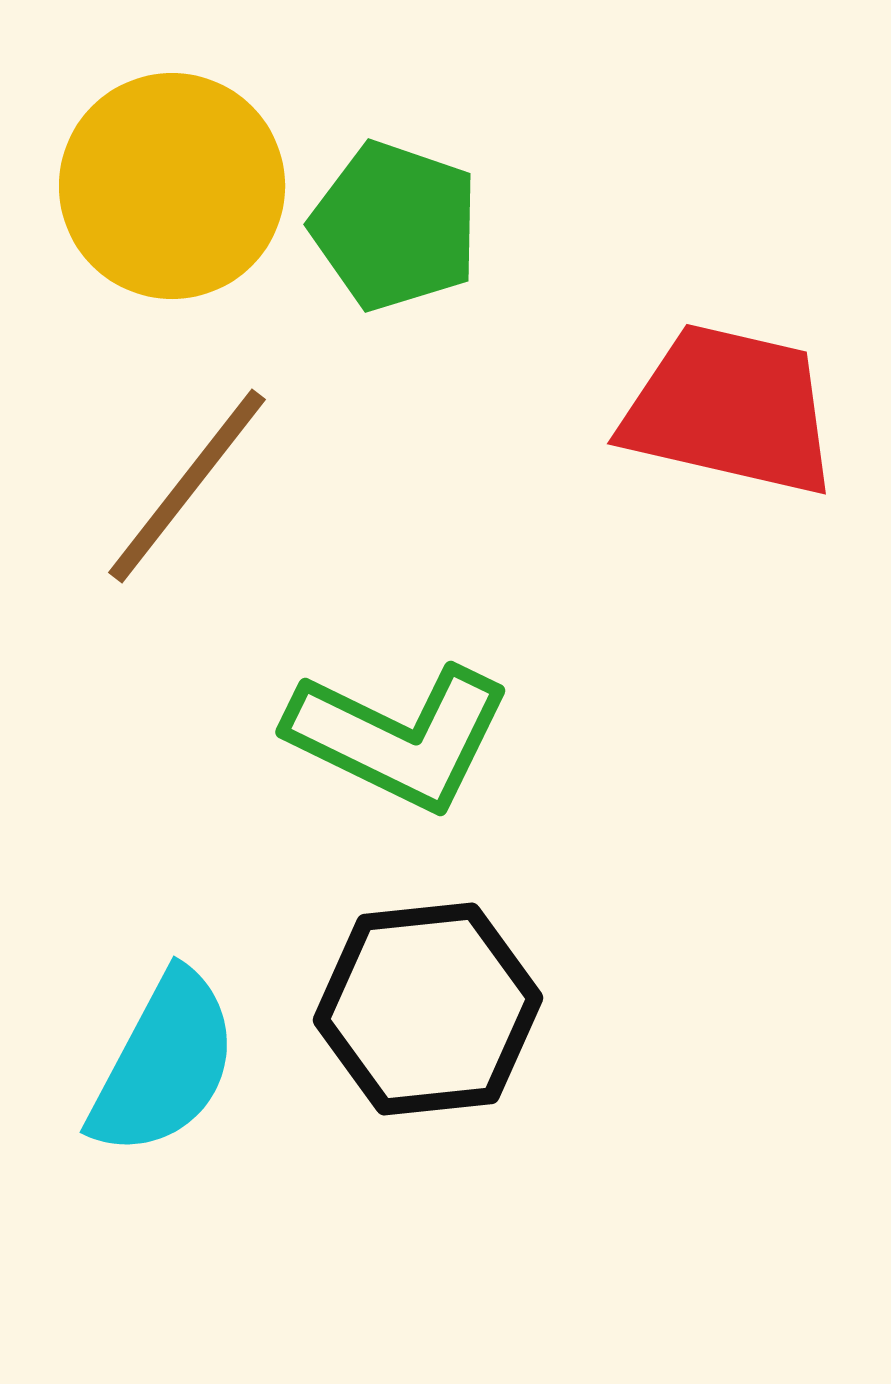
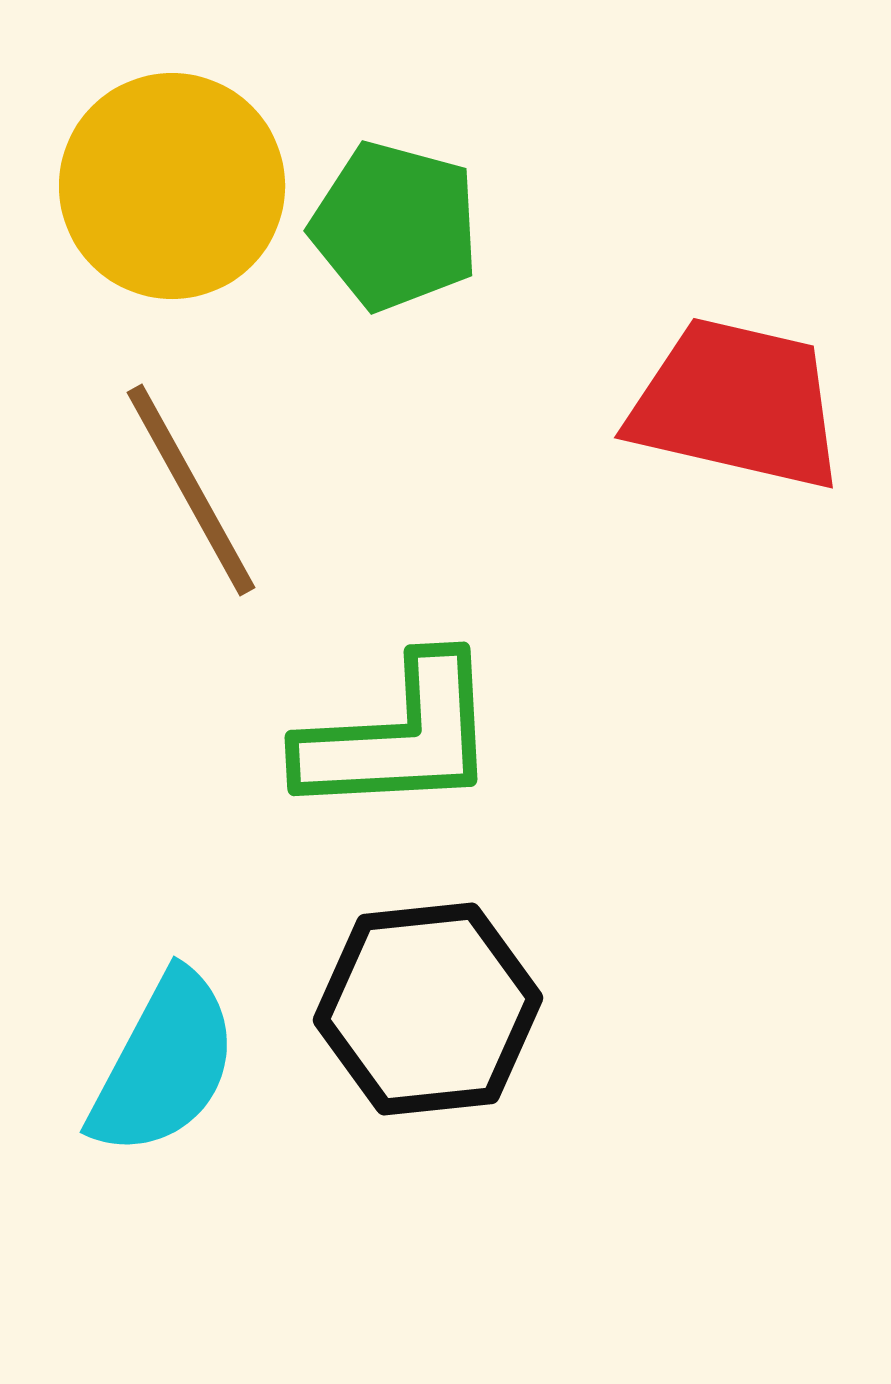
green pentagon: rotated 4 degrees counterclockwise
red trapezoid: moved 7 px right, 6 px up
brown line: moved 4 px right, 4 px down; rotated 67 degrees counterclockwise
green L-shape: rotated 29 degrees counterclockwise
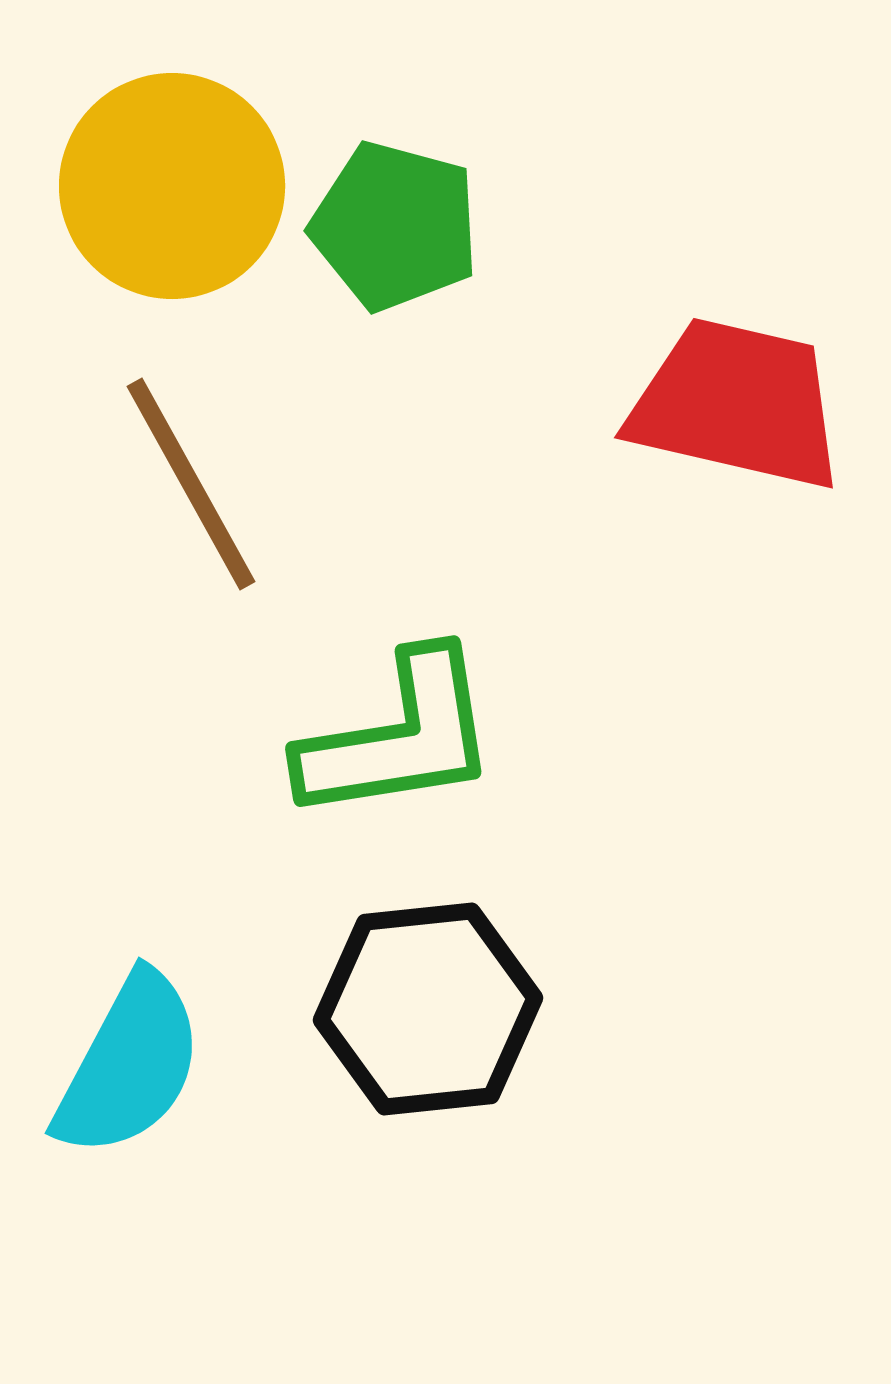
brown line: moved 6 px up
green L-shape: rotated 6 degrees counterclockwise
cyan semicircle: moved 35 px left, 1 px down
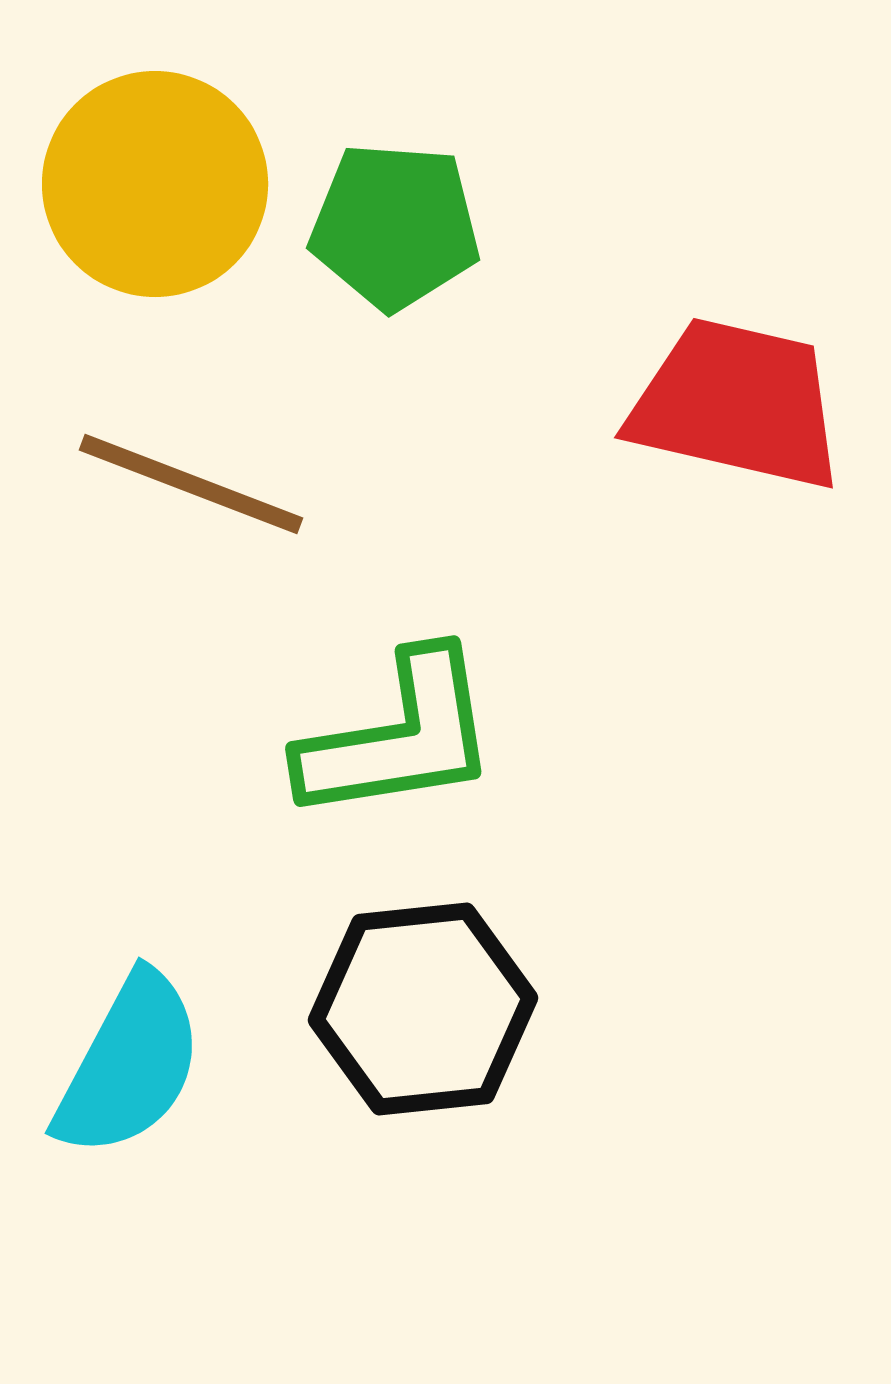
yellow circle: moved 17 px left, 2 px up
green pentagon: rotated 11 degrees counterclockwise
brown line: rotated 40 degrees counterclockwise
black hexagon: moved 5 px left
